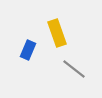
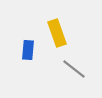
blue rectangle: rotated 18 degrees counterclockwise
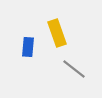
blue rectangle: moved 3 px up
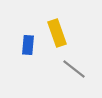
blue rectangle: moved 2 px up
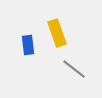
blue rectangle: rotated 12 degrees counterclockwise
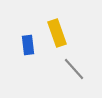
gray line: rotated 10 degrees clockwise
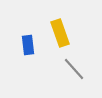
yellow rectangle: moved 3 px right
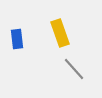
blue rectangle: moved 11 px left, 6 px up
